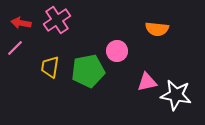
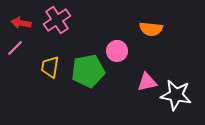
orange semicircle: moved 6 px left
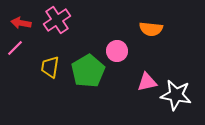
green pentagon: rotated 20 degrees counterclockwise
